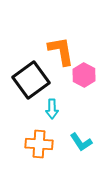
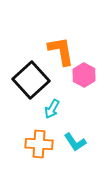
black square: rotated 6 degrees counterclockwise
cyan arrow: rotated 30 degrees clockwise
cyan L-shape: moved 6 px left
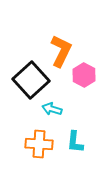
orange L-shape: rotated 36 degrees clockwise
cyan arrow: rotated 78 degrees clockwise
cyan L-shape: rotated 40 degrees clockwise
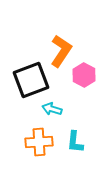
orange L-shape: rotated 8 degrees clockwise
black square: rotated 21 degrees clockwise
orange cross: moved 2 px up; rotated 8 degrees counterclockwise
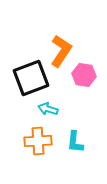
pink hexagon: rotated 20 degrees counterclockwise
black square: moved 2 px up
cyan arrow: moved 4 px left
orange cross: moved 1 px left, 1 px up
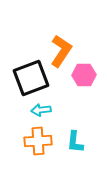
pink hexagon: rotated 10 degrees counterclockwise
cyan arrow: moved 7 px left, 1 px down; rotated 24 degrees counterclockwise
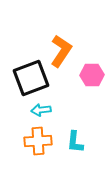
pink hexagon: moved 8 px right
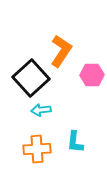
black square: rotated 21 degrees counterclockwise
orange cross: moved 1 px left, 8 px down
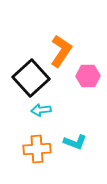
pink hexagon: moved 4 px left, 1 px down
cyan L-shape: rotated 75 degrees counterclockwise
